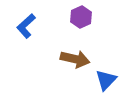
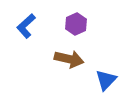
purple hexagon: moved 5 px left, 7 px down
brown arrow: moved 6 px left
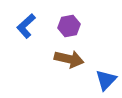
purple hexagon: moved 7 px left, 2 px down; rotated 15 degrees clockwise
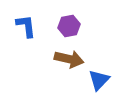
blue L-shape: rotated 125 degrees clockwise
blue triangle: moved 7 px left
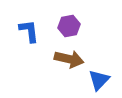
blue L-shape: moved 3 px right, 5 px down
